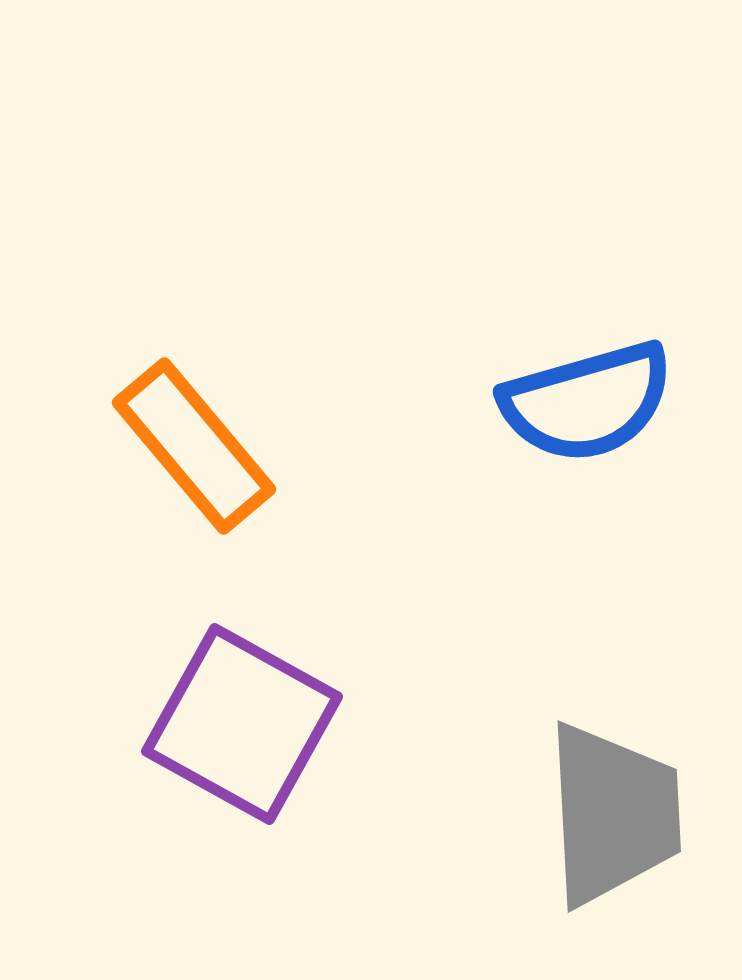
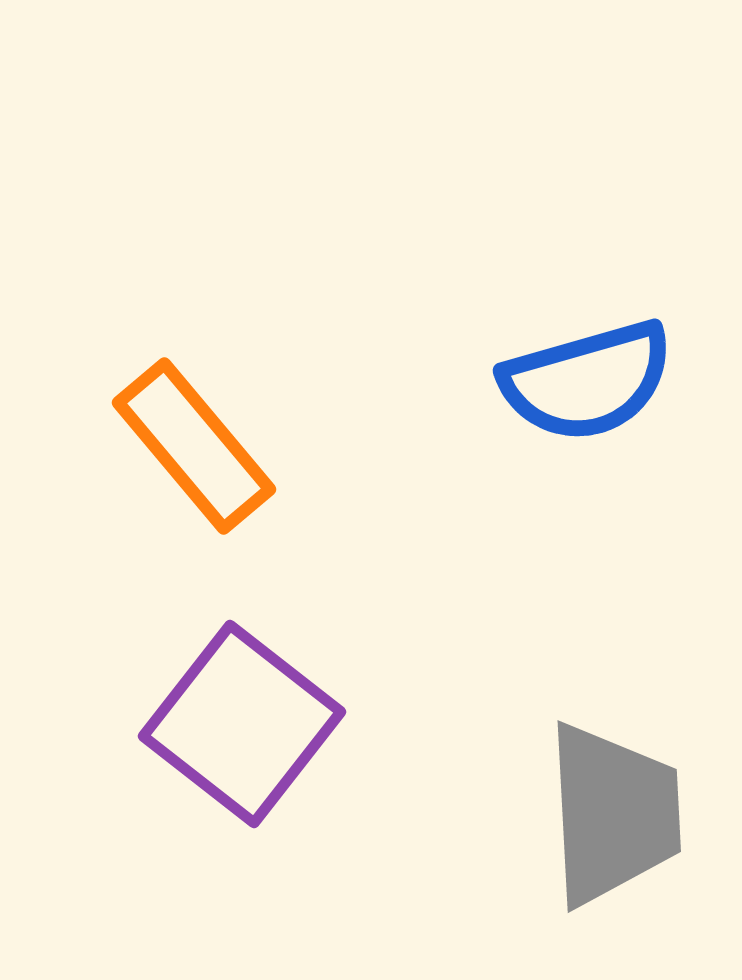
blue semicircle: moved 21 px up
purple square: rotated 9 degrees clockwise
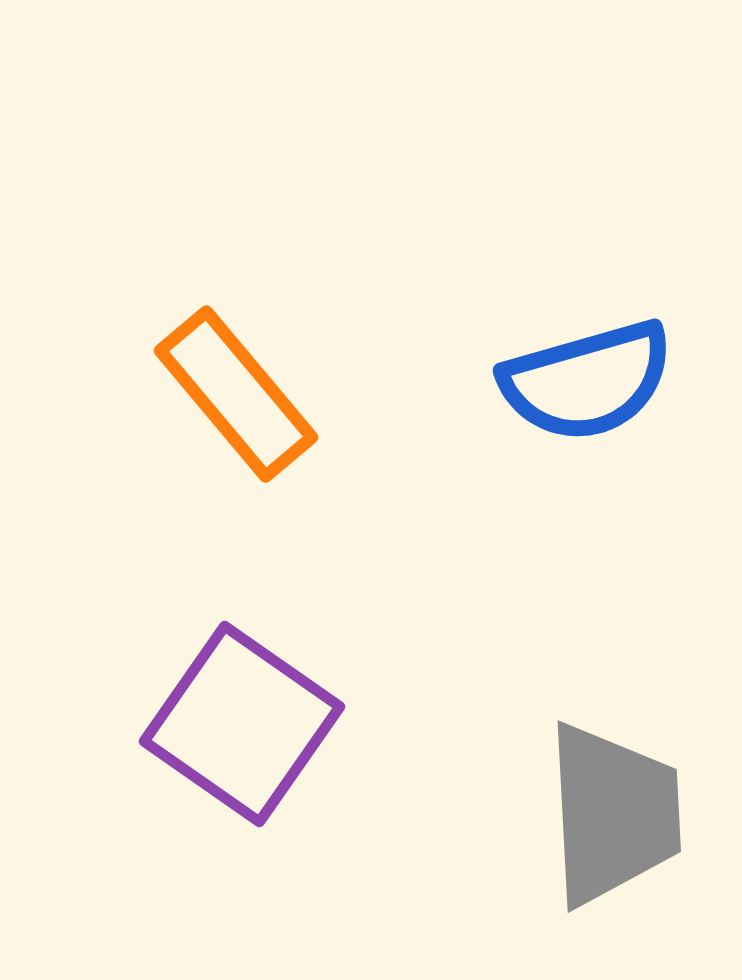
orange rectangle: moved 42 px right, 52 px up
purple square: rotated 3 degrees counterclockwise
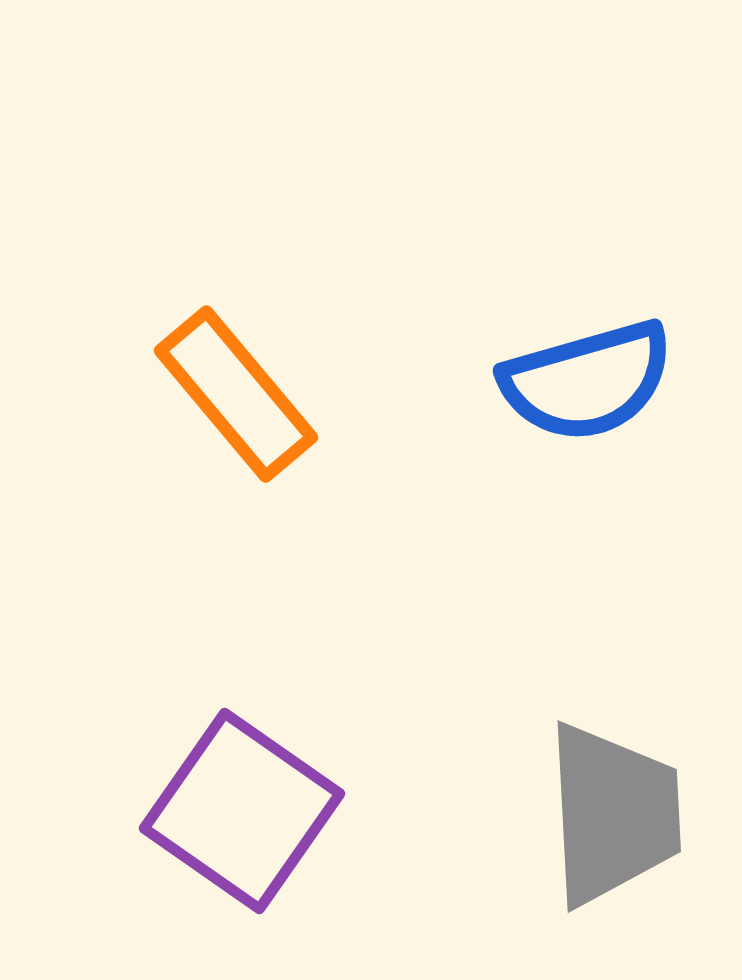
purple square: moved 87 px down
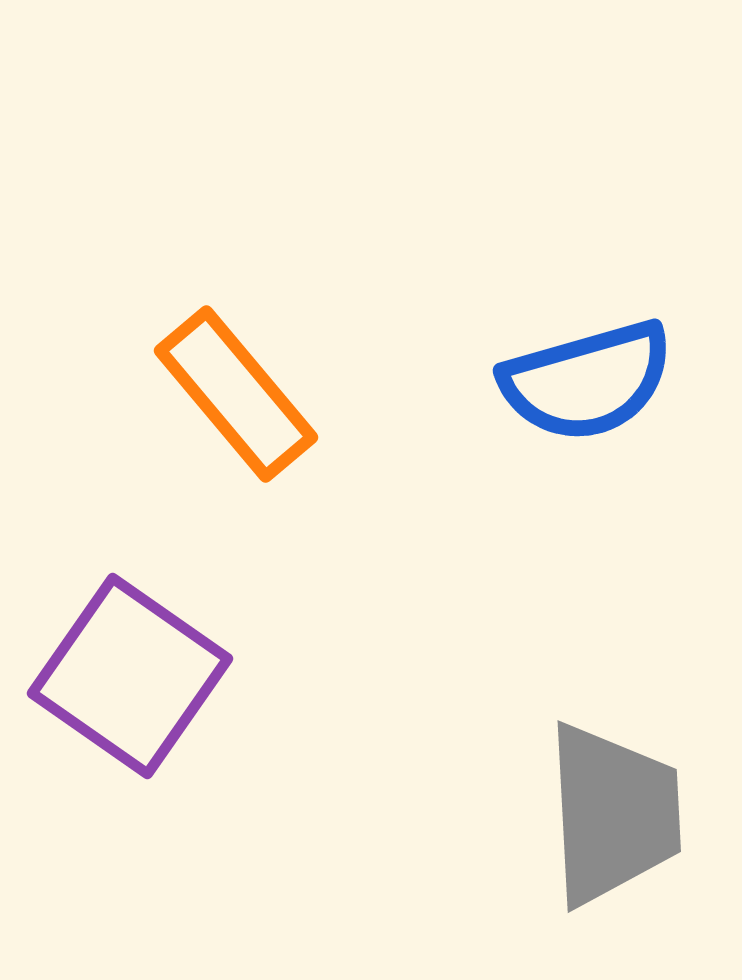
purple square: moved 112 px left, 135 px up
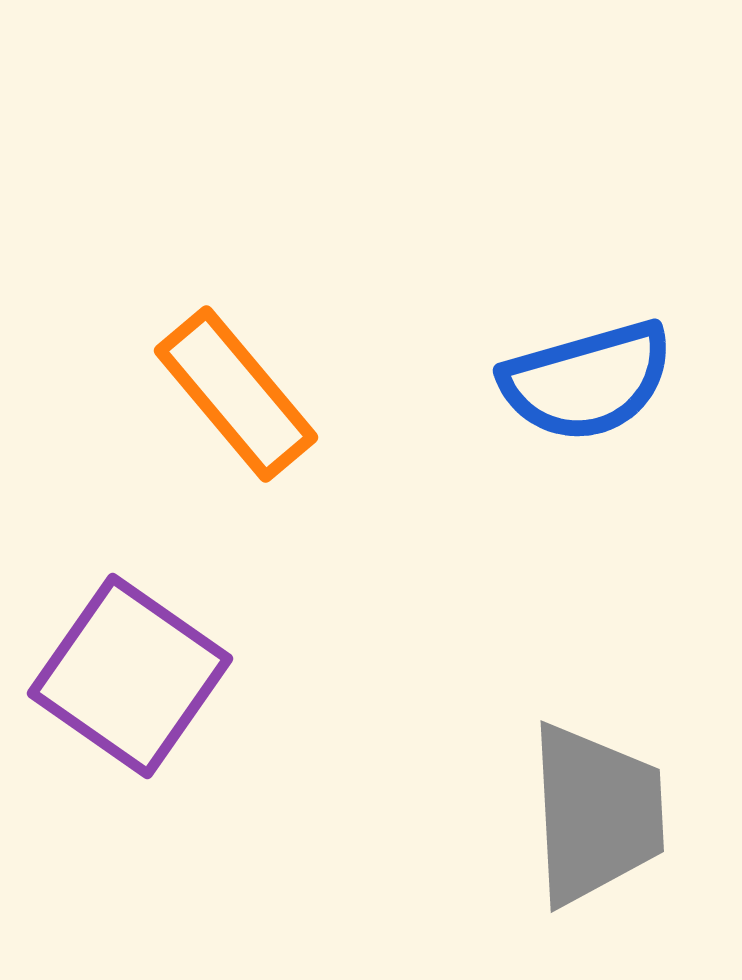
gray trapezoid: moved 17 px left
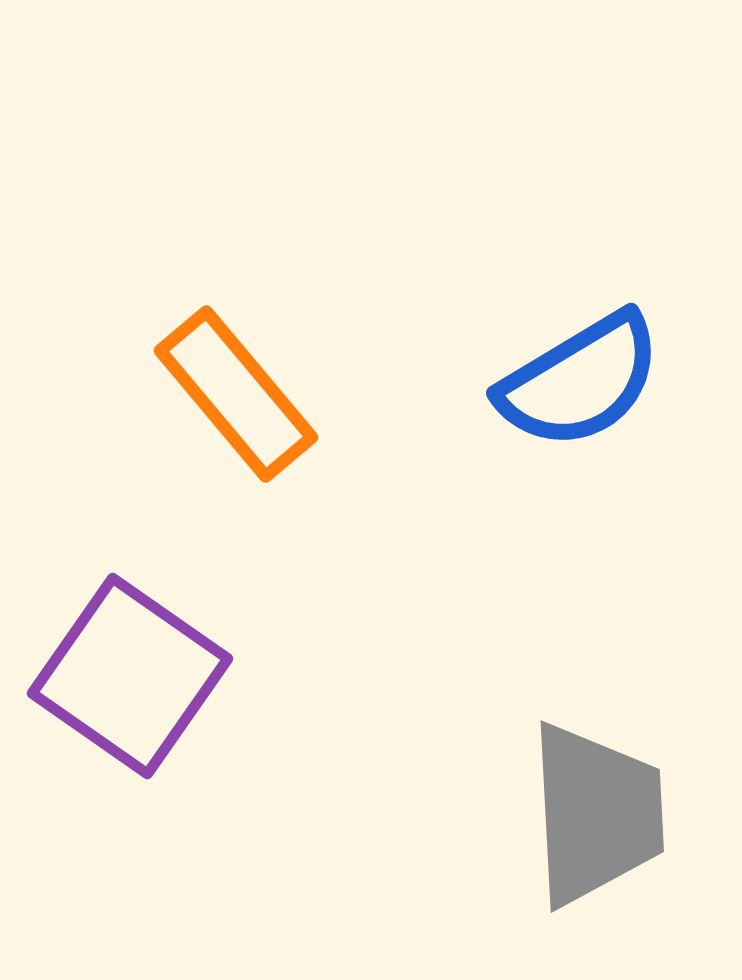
blue semicircle: moved 7 px left; rotated 15 degrees counterclockwise
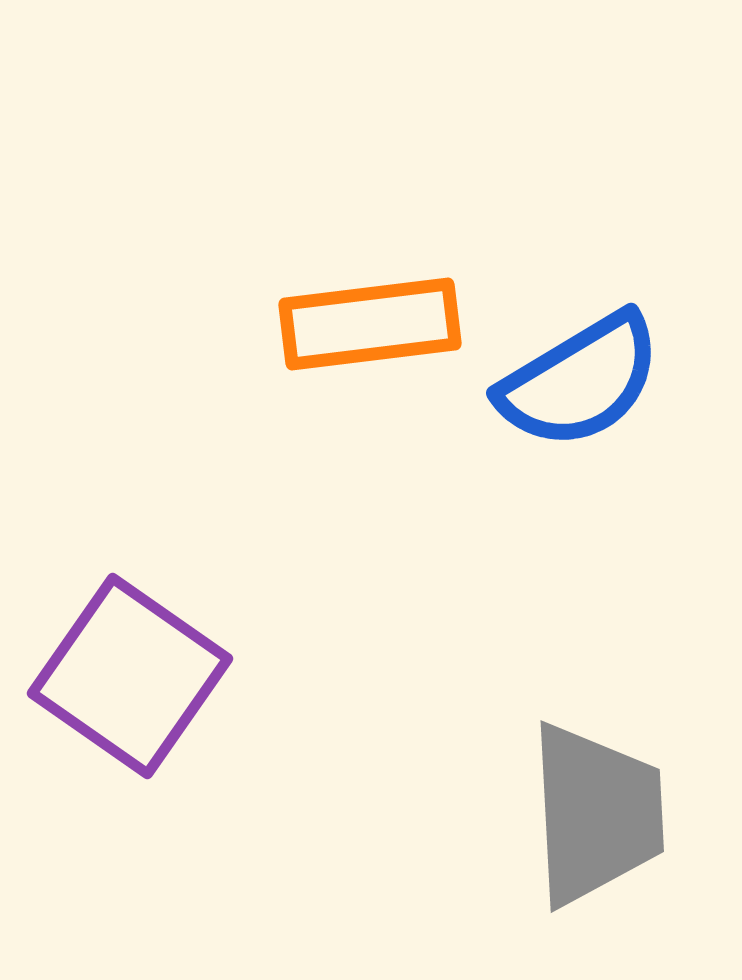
orange rectangle: moved 134 px right, 70 px up; rotated 57 degrees counterclockwise
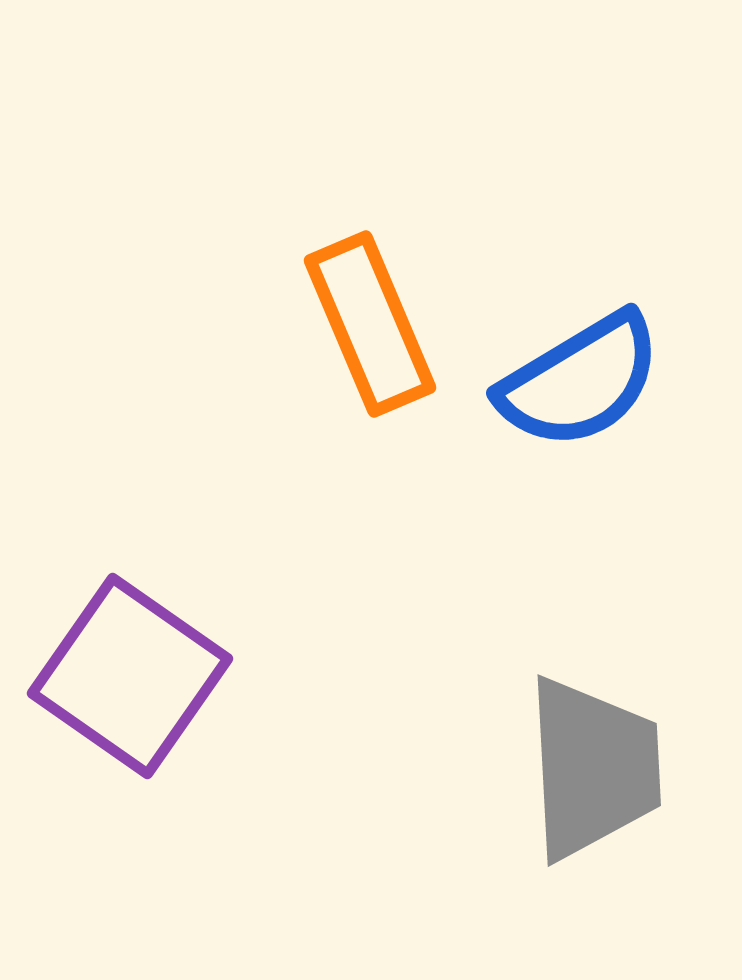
orange rectangle: rotated 74 degrees clockwise
gray trapezoid: moved 3 px left, 46 px up
